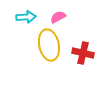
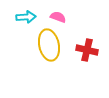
pink semicircle: rotated 49 degrees clockwise
red cross: moved 4 px right, 3 px up
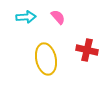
pink semicircle: rotated 28 degrees clockwise
yellow ellipse: moved 3 px left, 14 px down
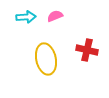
pink semicircle: moved 3 px left, 1 px up; rotated 70 degrees counterclockwise
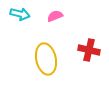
cyan arrow: moved 6 px left, 3 px up; rotated 18 degrees clockwise
red cross: moved 2 px right
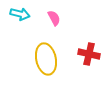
pink semicircle: moved 1 px left, 2 px down; rotated 84 degrees clockwise
red cross: moved 4 px down
